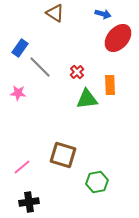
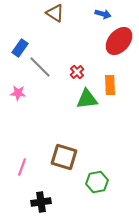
red ellipse: moved 1 px right, 3 px down
brown square: moved 1 px right, 2 px down
pink line: rotated 30 degrees counterclockwise
black cross: moved 12 px right
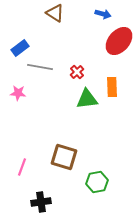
blue rectangle: rotated 18 degrees clockwise
gray line: rotated 35 degrees counterclockwise
orange rectangle: moved 2 px right, 2 px down
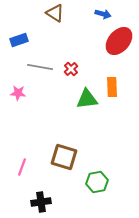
blue rectangle: moved 1 px left, 8 px up; rotated 18 degrees clockwise
red cross: moved 6 px left, 3 px up
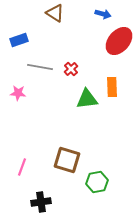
brown square: moved 3 px right, 3 px down
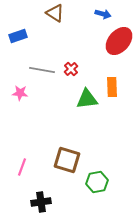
blue rectangle: moved 1 px left, 4 px up
gray line: moved 2 px right, 3 px down
pink star: moved 2 px right
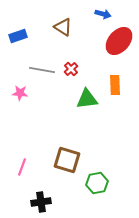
brown triangle: moved 8 px right, 14 px down
orange rectangle: moved 3 px right, 2 px up
green hexagon: moved 1 px down
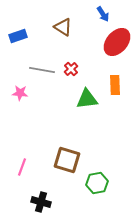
blue arrow: rotated 42 degrees clockwise
red ellipse: moved 2 px left, 1 px down
black cross: rotated 24 degrees clockwise
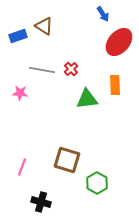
brown triangle: moved 19 px left, 1 px up
red ellipse: moved 2 px right
green hexagon: rotated 20 degrees counterclockwise
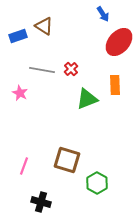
pink star: rotated 21 degrees clockwise
green triangle: rotated 15 degrees counterclockwise
pink line: moved 2 px right, 1 px up
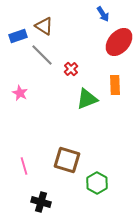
gray line: moved 15 px up; rotated 35 degrees clockwise
pink line: rotated 36 degrees counterclockwise
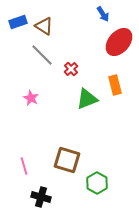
blue rectangle: moved 14 px up
orange rectangle: rotated 12 degrees counterclockwise
pink star: moved 11 px right, 5 px down
black cross: moved 5 px up
